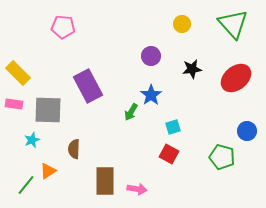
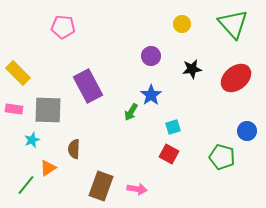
pink rectangle: moved 5 px down
orange triangle: moved 3 px up
brown rectangle: moved 4 px left, 5 px down; rotated 20 degrees clockwise
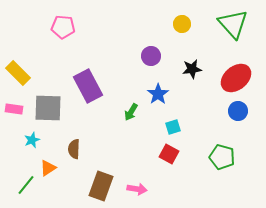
blue star: moved 7 px right, 1 px up
gray square: moved 2 px up
blue circle: moved 9 px left, 20 px up
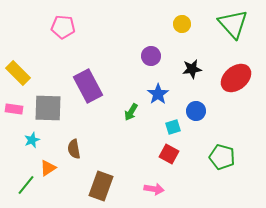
blue circle: moved 42 px left
brown semicircle: rotated 12 degrees counterclockwise
pink arrow: moved 17 px right
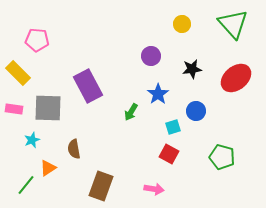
pink pentagon: moved 26 px left, 13 px down
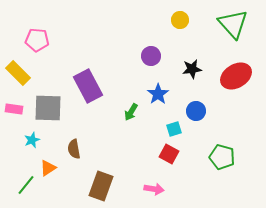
yellow circle: moved 2 px left, 4 px up
red ellipse: moved 2 px up; rotated 8 degrees clockwise
cyan square: moved 1 px right, 2 px down
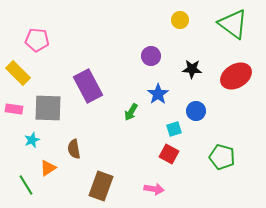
green triangle: rotated 12 degrees counterclockwise
black star: rotated 12 degrees clockwise
green line: rotated 70 degrees counterclockwise
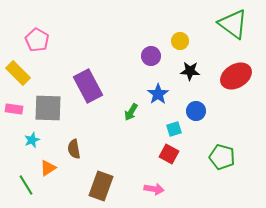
yellow circle: moved 21 px down
pink pentagon: rotated 25 degrees clockwise
black star: moved 2 px left, 2 px down
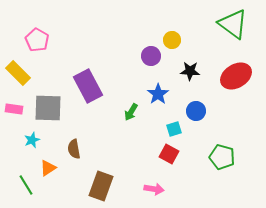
yellow circle: moved 8 px left, 1 px up
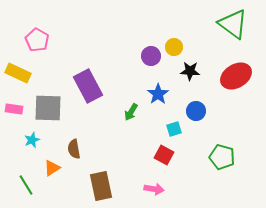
yellow circle: moved 2 px right, 7 px down
yellow rectangle: rotated 20 degrees counterclockwise
red square: moved 5 px left, 1 px down
orange triangle: moved 4 px right
brown rectangle: rotated 32 degrees counterclockwise
